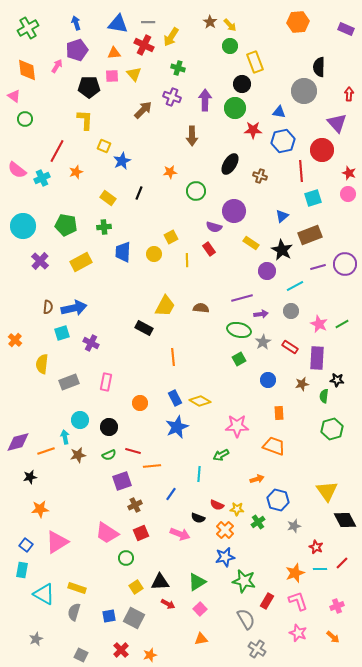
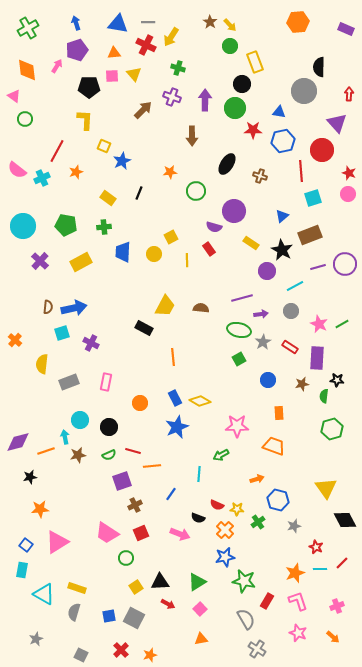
red cross at (144, 45): moved 2 px right
black ellipse at (230, 164): moved 3 px left
yellow triangle at (327, 491): moved 1 px left, 3 px up
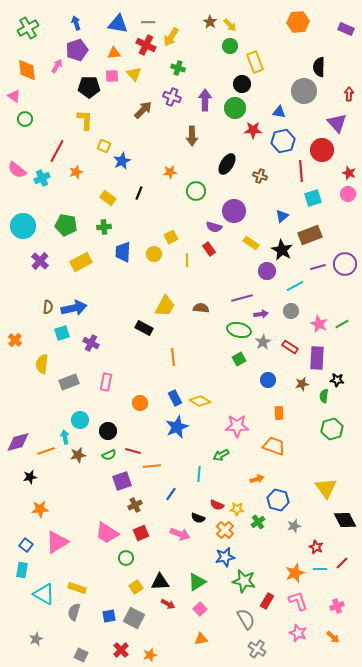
black circle at (109, 427): moved 1 px left, 4 px down
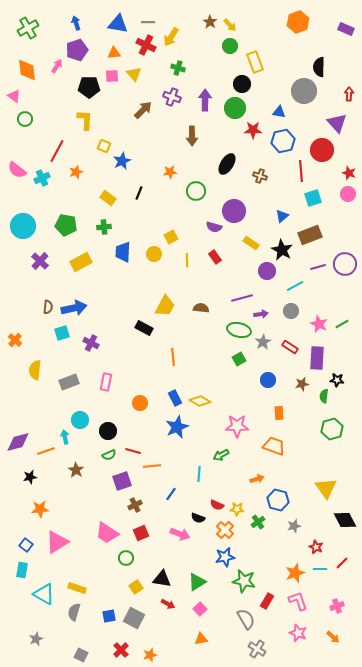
orange hexagon at (298, 22): rotated 15 degrees counterclockwise
red rectangle at (209, 249): moved 6 px right, 8 px down
yellow semicircle at (42, 364): moved 7 px left, 6 px down
brown star at (78, 455): moved 2 px left, 15 px down; rotated 28 degrees counterclockwise
black triangle at (160, 582): moved 2 px right, 3 px up; rotated 12 degrees clockwise
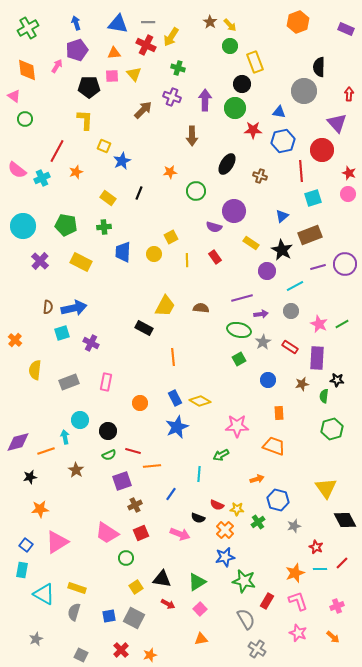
yellow rectangle at (81, 262): rotated 55 degrees clockwise
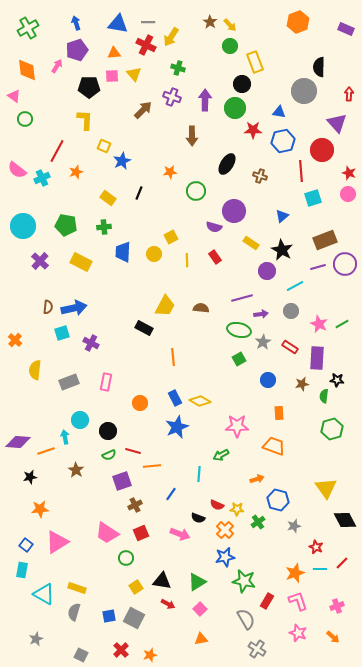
brown rectangle at (310, 235): moved 15 px right, 5 px down
purple diamond at (18, 442): rotated 20 degrees clockwise
black triangle at (162, 579): moved 2 px down
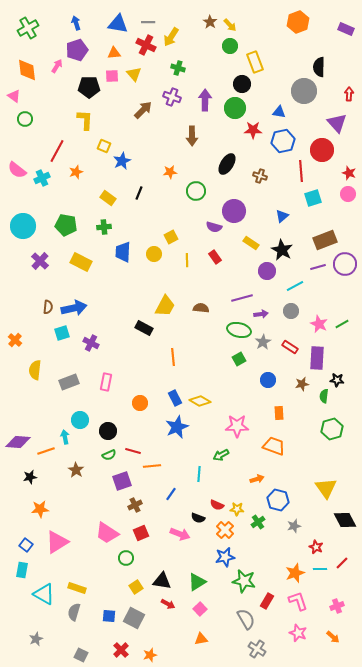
blue square at (109, 616): rotated 16 degrees clockwise
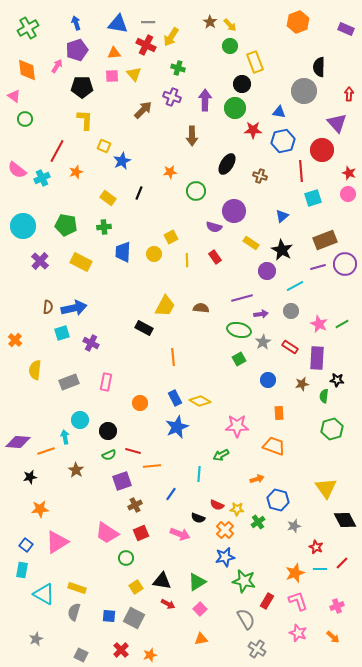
black pentagon at (89, 87): moved 7 px left
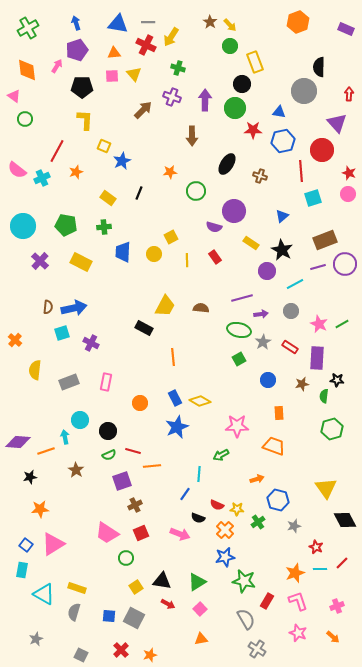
cyan line at (295, 286): moved 2 px up
blue line at (171, 494): moved 14 px right
pink triangle at (57, 542): moved 4 px left, 2 px down
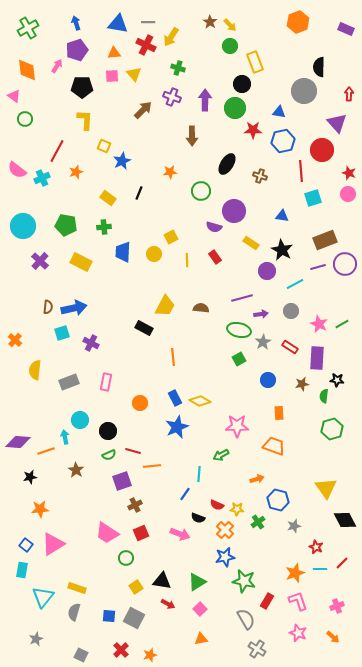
green circle at (196, 191): moved 5 px right
blue triangle at (282, 216): rotated 48 degrees clockwise
cyan triangle at (44, 594): moved 1 px left, 3 px down; rotated 40 degrees clockwise
